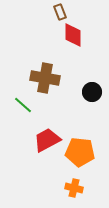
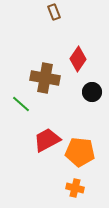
brown rectangle: moved 6 px left
red diamond: moved 5 px right, 24 px down; rotated 35 degrees clockwise
green line: moved 2 px left, 1 px up
orange cross: moved 1 px right
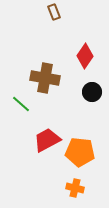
red diamond: moved 7 px right, 3 px up
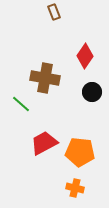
red trapezoid: moved 3 px left, 3 px down
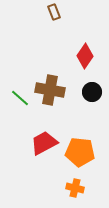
brown cross: moved 5 px right, 12 px down
green line: moved 1 px left, 6 px up
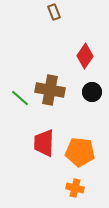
red trapezoid: rotated 60 degrees counterclockwise
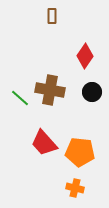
brown rectangle: moved 2 px left, 4 px down; rotated 21 degrees clockwise
red trapezoid: rotated 44 degrees counterclockwise
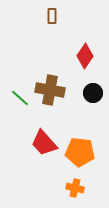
black circle: moved 1 px right, 1 px down
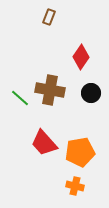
brown rectangle: moved 3 px left, 1 px down; rotated 21 degrees clockwise
red diamond: moved 4 px left, 1 px down
black circle: moved 2 px left
orange pentagon: rotated 16 degrees counterclockwise
orange cross: moved 2 px up
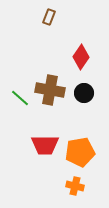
black circle: moved 7 px left
red trapezoid: moved 1 px right, 2 px down; rotated 48 degrees counterclockwise
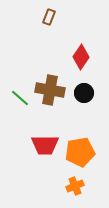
orange cross: rotated 36 degrees counterclockwise
